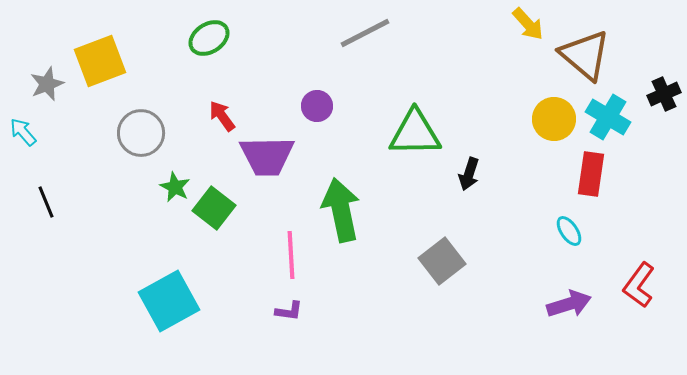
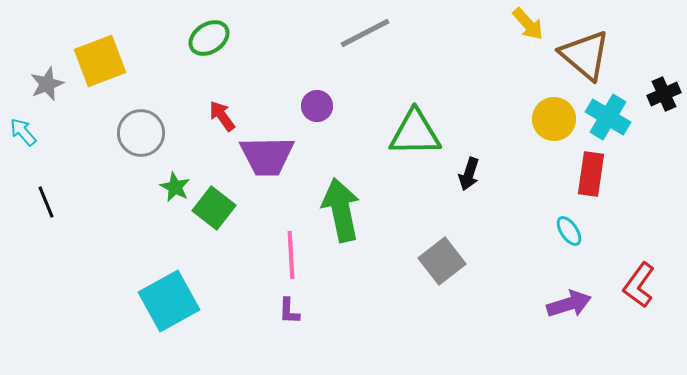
purple L-shape: rotated 84 degrees clockwise
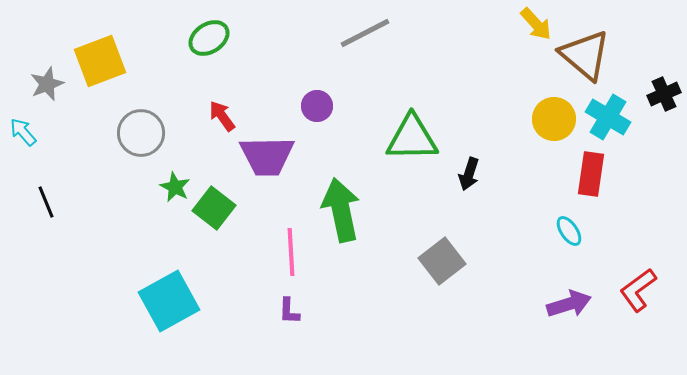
yellow arrow: moved 8 px right
green triangle: moved 3 px left, 5 px down
pink line: moved 3 px up
red L-shape: moved 1 px left, 5 px down; rotated 18 degrees clockwise
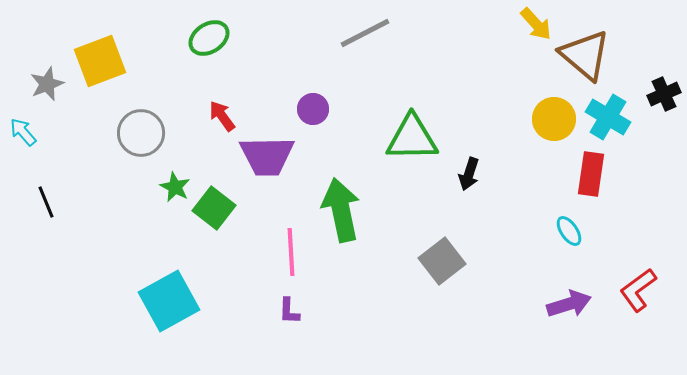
purple circle: moved 4 px left, 3 px down
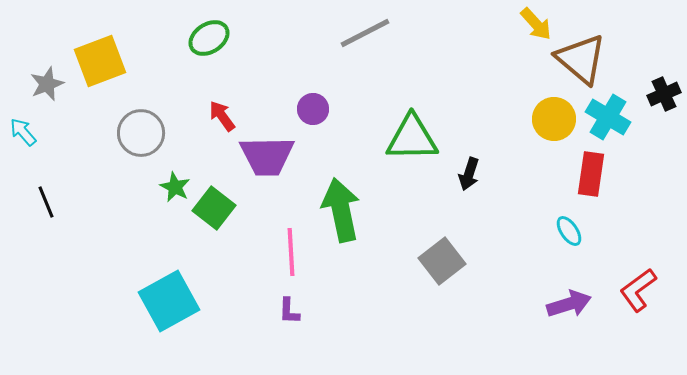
brown triangle: moved 4 px left, 4 px down
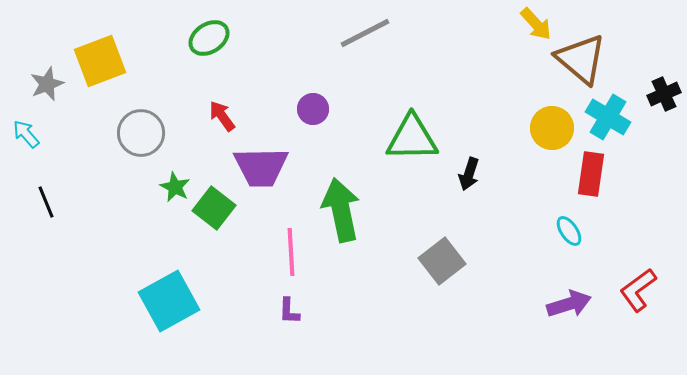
yellow circle: moved 2 px left, 9 px down
cyan arrow: moved 3 px right, 2 px down
purple trapezoid: moved 6 px left, 11 px down
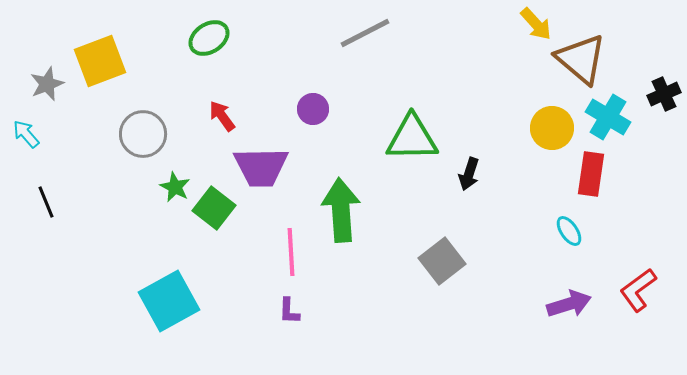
gray circle: moved 2 px right, 1 px down
green arrow: rotated 8 degrees clockwise
